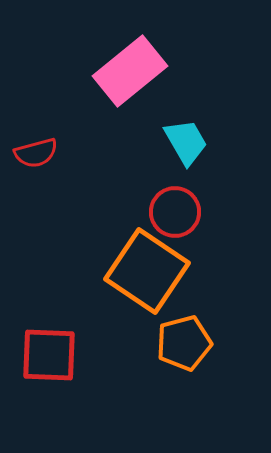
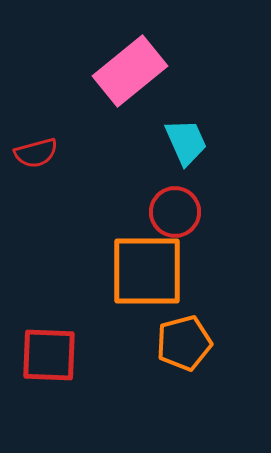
cyan trapezoid: rotated 6 degrees clockwise
orange square: rotated 34 degrees counterclockwise
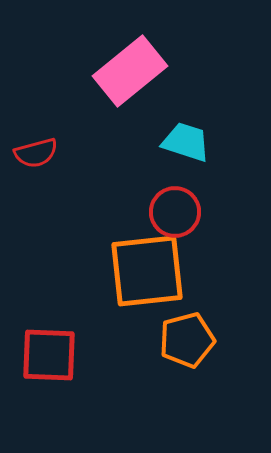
cyan trapezoid: rotated 48 degrees counterclockwise
orange square: rotated 6 degrees counterclockwise
orange pentagon: moved 3 px right, 3 px up
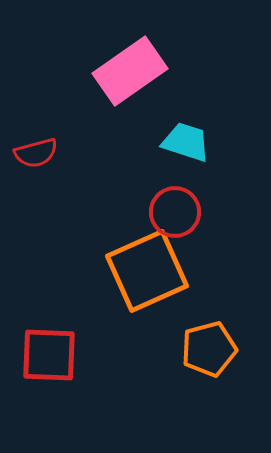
pink rectangle: rotated 4 degrees clockwise
orange square: rotated 18 degrees counterclockwise
orange pentagon: moved 22 px right, 9 px down
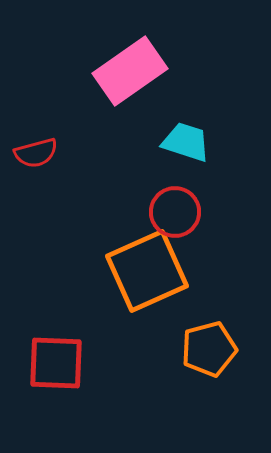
red square: moved 7 px right, 8 px down
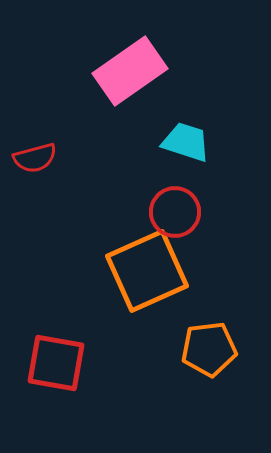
red semicircle: moved 1 px left, 5 px down
orange pentagon: rotated 8 degrees clockwise
red square: rotated 8 degrees clockwise
